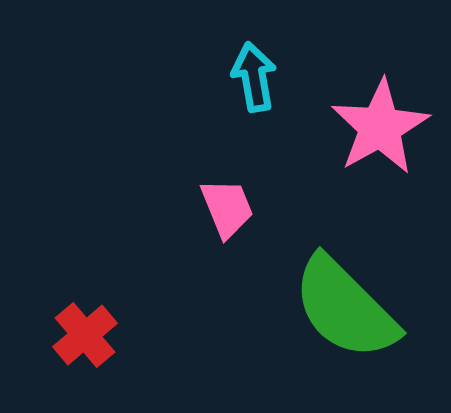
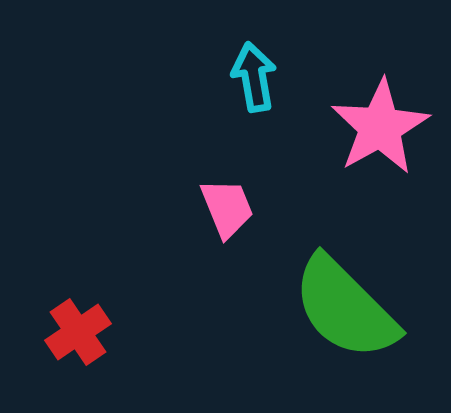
red cross: moved 7 px left, 3 px up; rotated 6 degrees clockwise
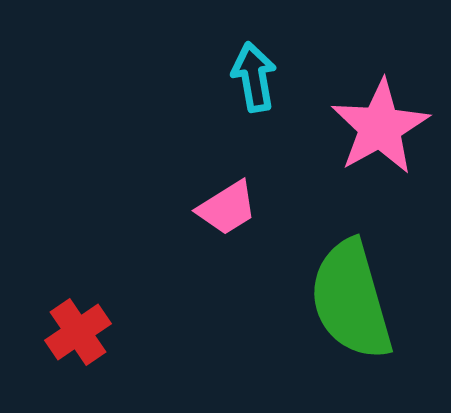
pink trapezoid: rotated 80 degrees clockwise
green semicircle: moved 6 px right, 8 px up; rotated 29 degrees clockwise
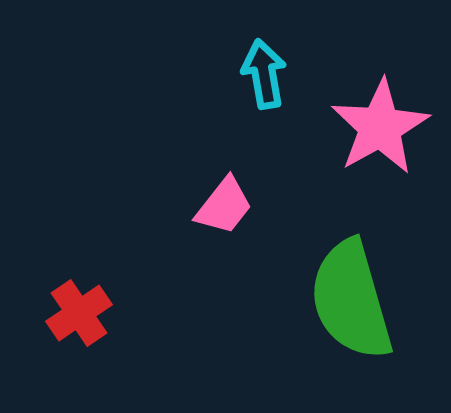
cyan arrow: moved 10 px right, 3 px up
pink trapezoid: moved 3 px left, 2 px up; rotated 20 degrees counterclockwise
red cross: moved 1 px right, 19 px up
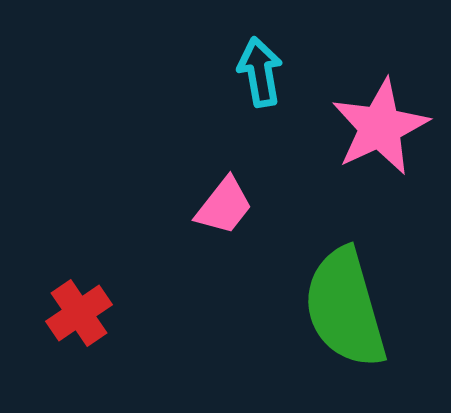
cyan arrow: moved 4 px left, 2 px up
pink star: rotated 4 degrees clockwise
green semicircle: moved 6 px left, 8 px down
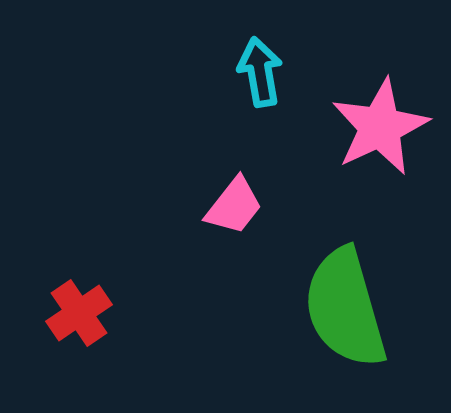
pink trapezoid: moved 10 px right
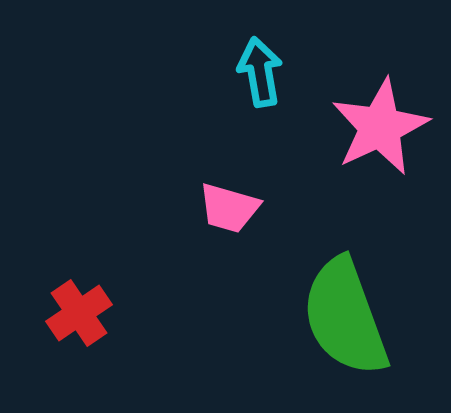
pink trapezoid: moved 5 px left, 2 px down; rotated 68 degrees clockwise
green semicircle: moved 9 px down; rotated 4 degrees counterclockwise
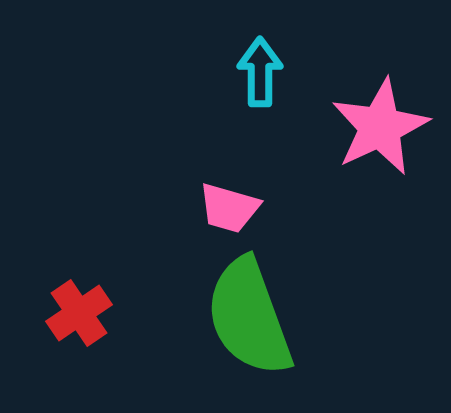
cyan arrow: rotated 10 degrees clockwise
green semicircle: moved 96 px left
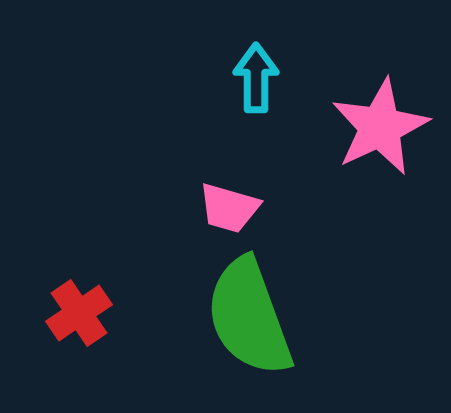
cyan arrow: moved 4 px left, 6 px down
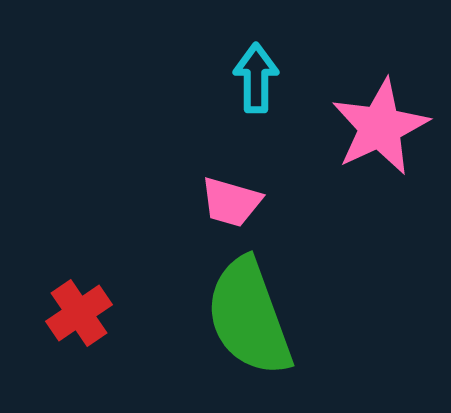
pink trapezoid: moved 2 px right, 6 px up
